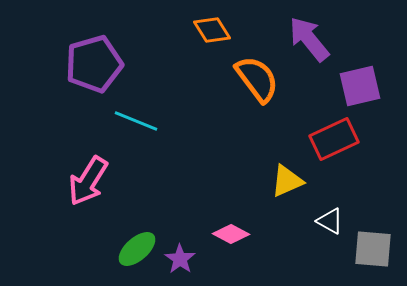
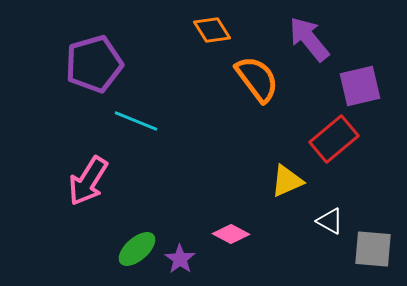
red rectangle: rotated 15 degrees counterclockwise
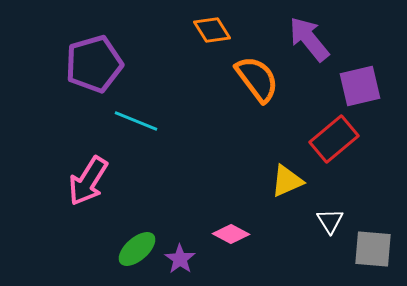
white triangle: rotated 28 degrees clockwise
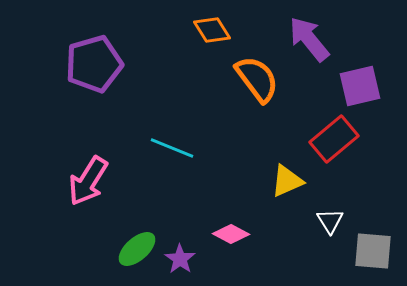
cyan line: moved 36 px right, 27 px down
gray square: moved 2 px down
